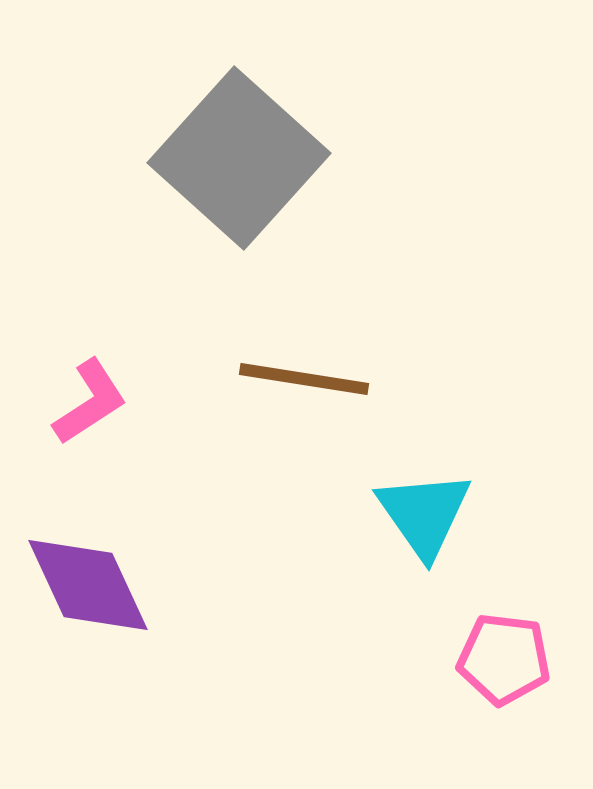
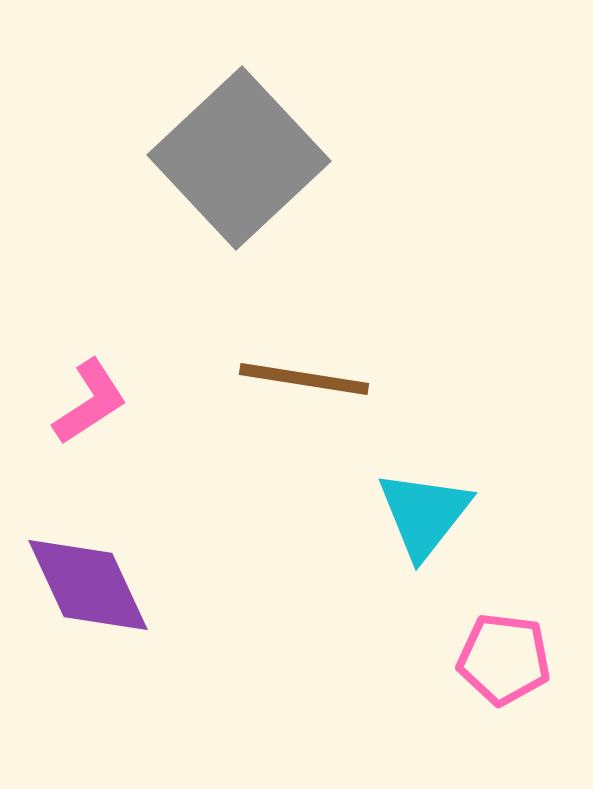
gray square: rotated 5 degrees clockwise
cyan triangle: rotated 13 degrees clockwise
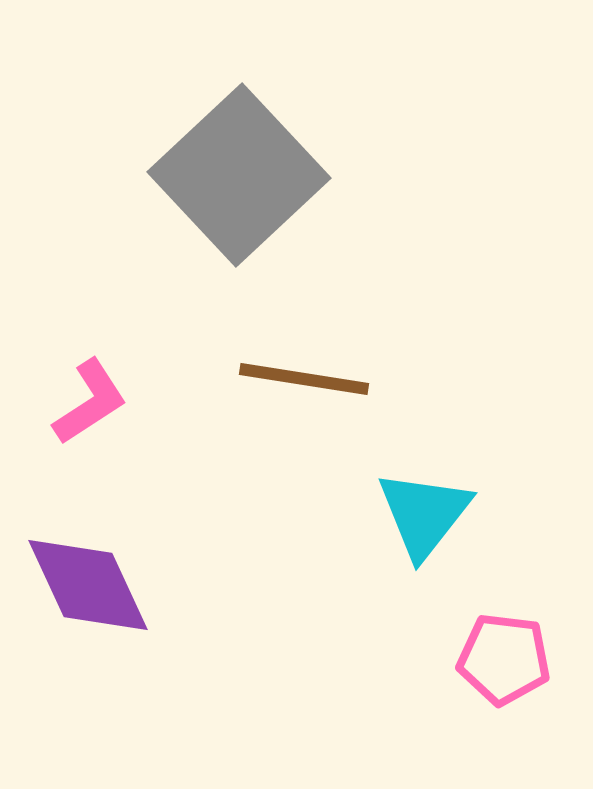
gray square: moved 17 px down
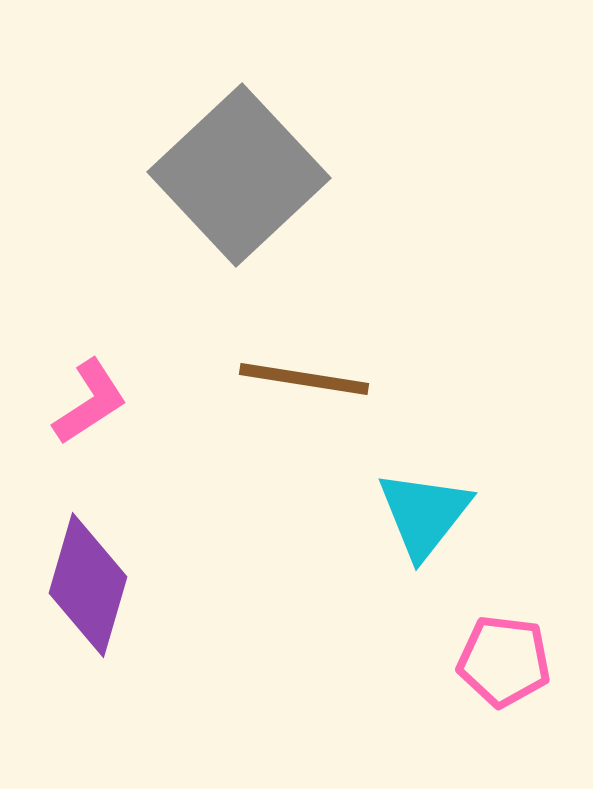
purple diamond: rotated 41 degrees clockwise
pink pentagon: moved 2 px down
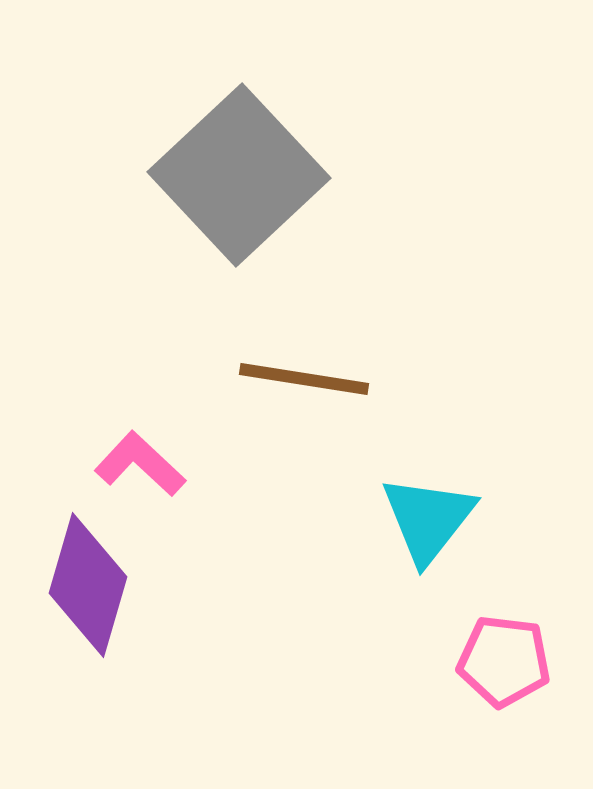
pink L-shape: moved 50 px right, 62 px down; rotated 104 degrees counterclockwise
cyan triangle: moved 4 px right, 5 px down
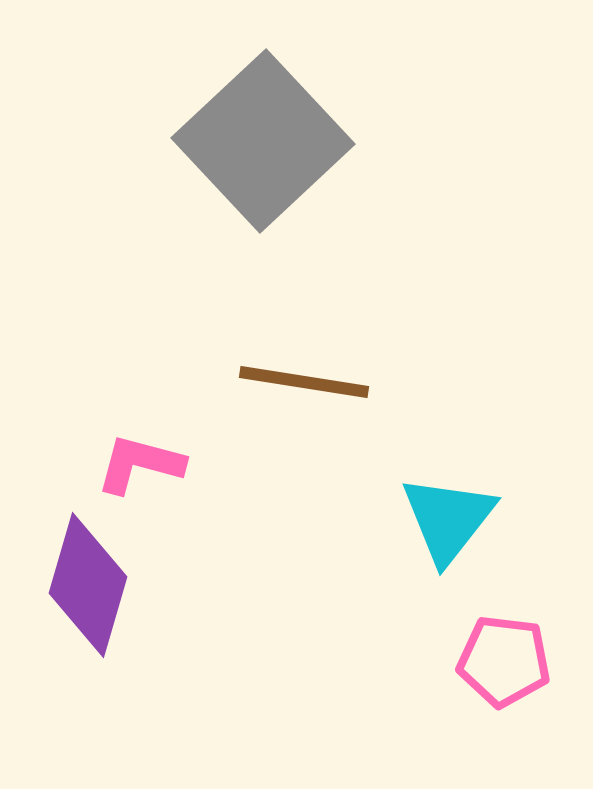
gray square: moved 24 px right, 34 px up
brown line: moved 3 px down
pink L-shape: rotated 28 degrees counterclockwise
cyan triangle: moved 20 px right
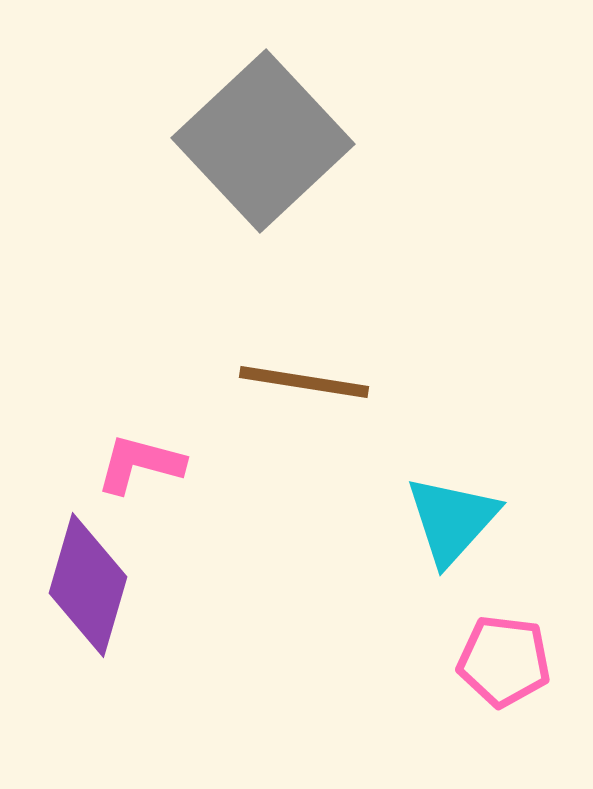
cyan triangle: moved 4 px right, 1 px down; rotated 4 degrees clockwise
